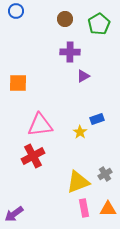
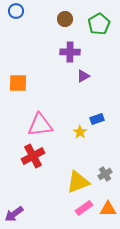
pink rectangle: rotated 66 degrees clockwise
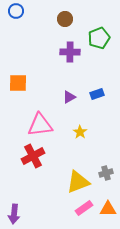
green pentagon: moved 14 px down; rotated 10 degrees clockwise
purple triangle: moved 14 px left, 21 px down
blue rectangle: moved 25 px up
gray cross: moved 1 px right, 1 px up; rotated 16 degrees clockwise
purple arrow: rotated 48 degrees counterclockwise
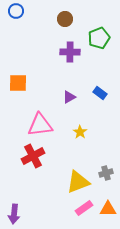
blue rectangle: moved 3 px right, 1 px up; rotated 56 degrees clockwise
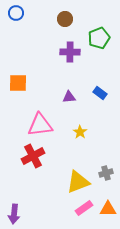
blue circle: moved 2 px down
purple triangle: rotated 24 degrees clockwise
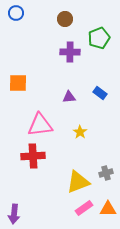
red cross: rotated 25 degrees clockwise
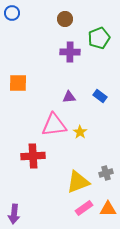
blue circle: moved 4 px left
blue rectangle: moved 3 px down
pink triangle: moved 14 px right
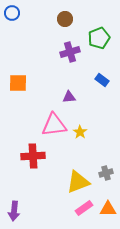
purple cross: rotated 18 degrees counterclockwise
blue rectangle: moved 2 px right, 16 px up
purple arrow: moved 3 px up
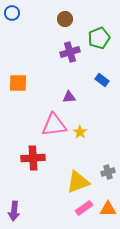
red cross: moved 2 px down
gray cross: moved 2 px right, 1 px up
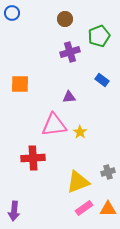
green pentagon: moved 2 px up
orange square: moved 2 px right, 1 px down
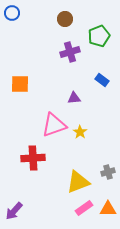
purple triangle: moved 5 px right, 1 px down
pink triangle: rotated 12 degrees counterclockwise
purple arrow: rotated 36 degrees clockwise
